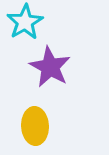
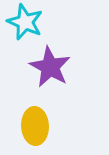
cyan star: rotated 18 degrees counterclockwise
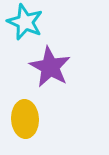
yellow ellipse: moved 10 px left, 7 px up
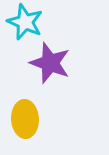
purple star: moved 4 px up; rotated 9 degrees counterclockwise
